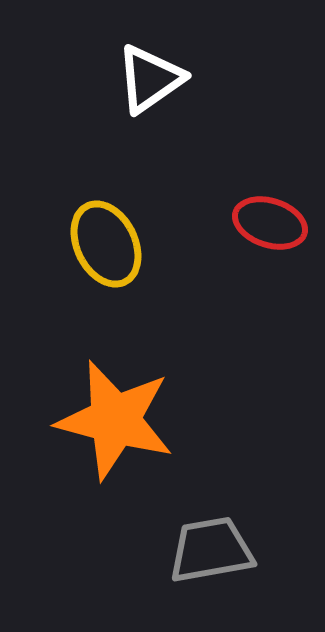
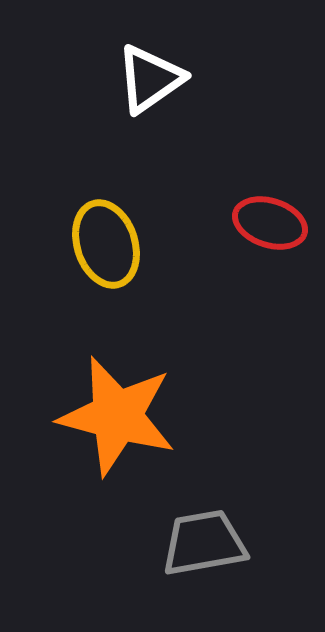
yellow ellipse: rotated 8 degrees clockwise
orange star: moved 2 px right, 4 px up
gray trapezoid: moved 7 px left, 7 px up
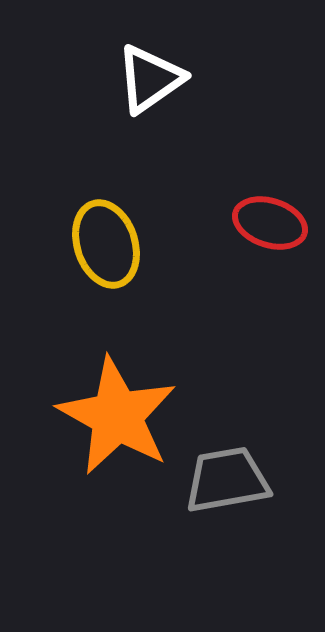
orange star: rotated 14 degrees clockwise
gray trapezoid: moved 23 px right, 63 px up
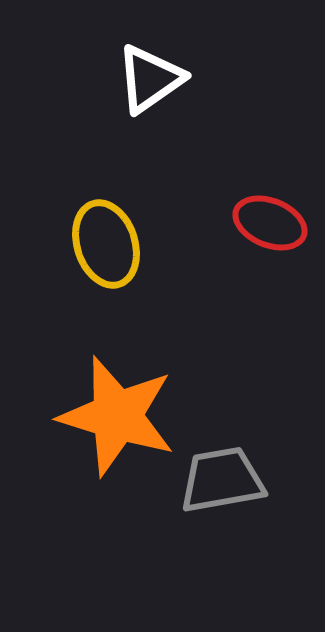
red ellipse: rotated 4 degrees clockwise
orange star: rotated 12 degrees counterclockwise
gray trapezoid: moved 5 px left
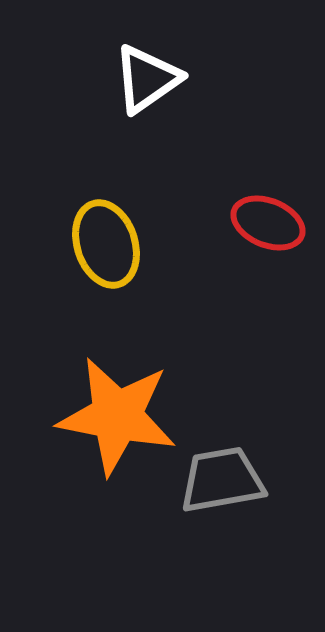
white triangle: moved 3 px left
red ellipse: moved 2 px left
orange star: rotated 6 degrees counterclockwise
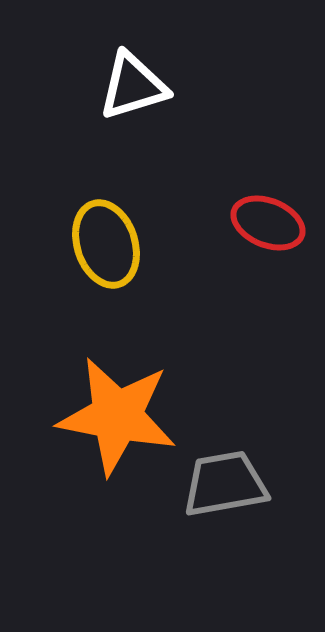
white triangle: moved 14 px left, 7 px down; rotated 18 degrees clockwise
gray trapezoid: moved 3 px right, 4 px down
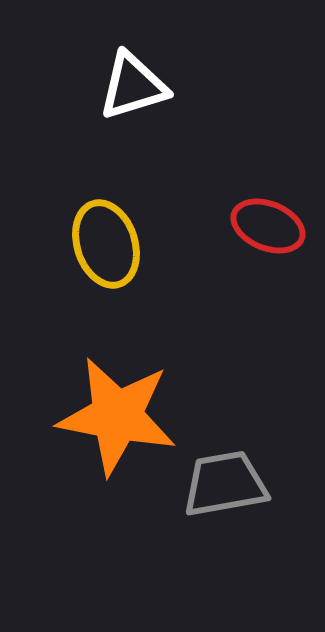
red ellipse: moved 3 px down
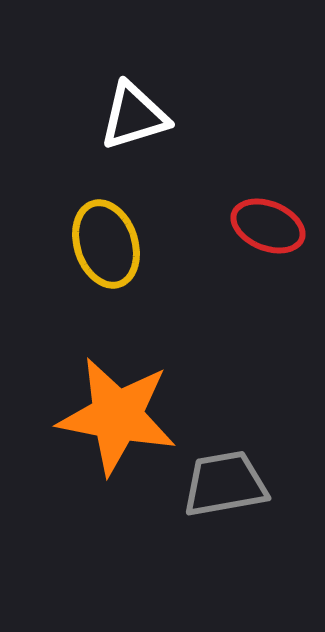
white triangle: moved 1 px right, 30 px down
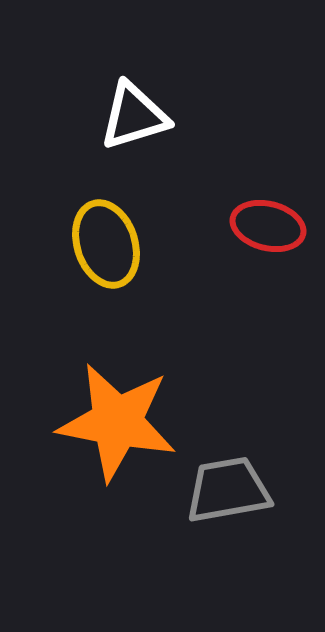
red ellipse: rotated 8 degrees counterclockwise
orange star: moved 6 px down
gray trapezoid: moved 3 px right, 6 px down
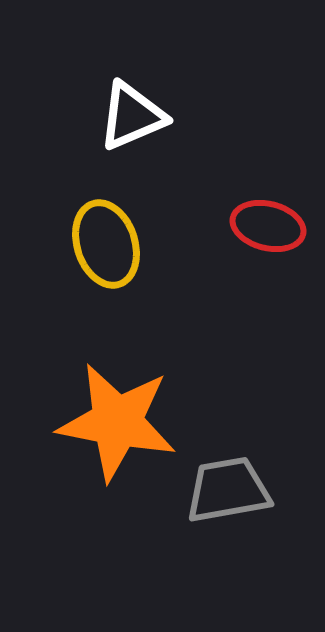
white triangle: moved 2 px left; rotated 6 degrees counterclockwise
